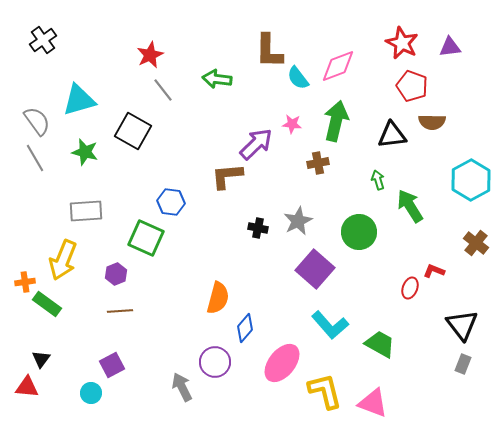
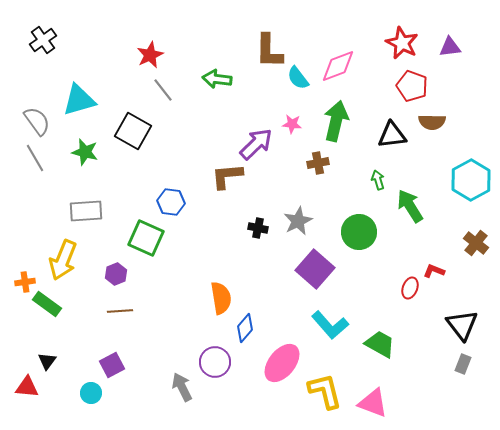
orange semicircle at (218, 298): moved 3 px right; rotated 24 degrees counterclockwise
black triangle at (41, 359): moved 6 px right, 2 px down
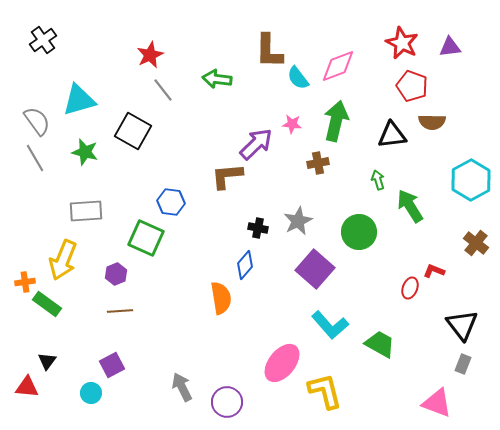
blue diamond at (245, 328): moved 63 px up
purple circle at (215, 362): moved 12 px right, 40 px down
pink triangle at (373, 403): moved 64 px right
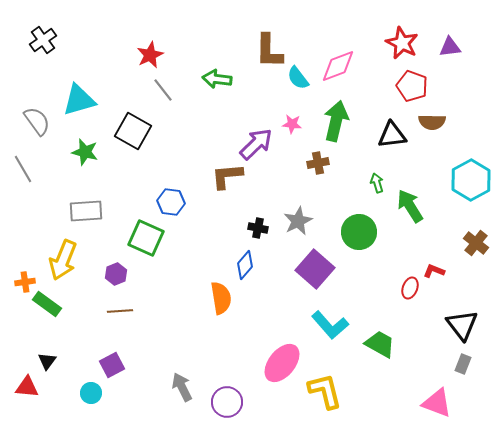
gray line at (35, 158): moved 12 px left, 11 px down
green arrow at (378, 180): moved 1 px left, 3 px down
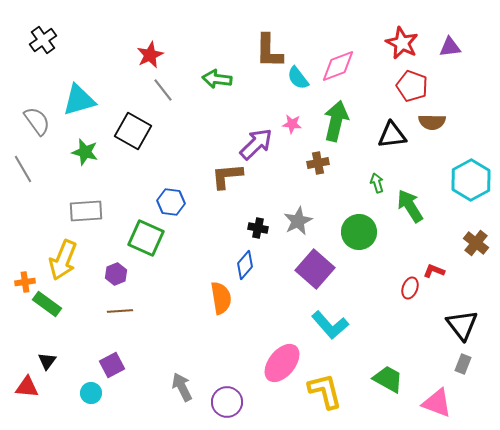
green trapezoid at (380, 344): moved 8 px right, 35 px down
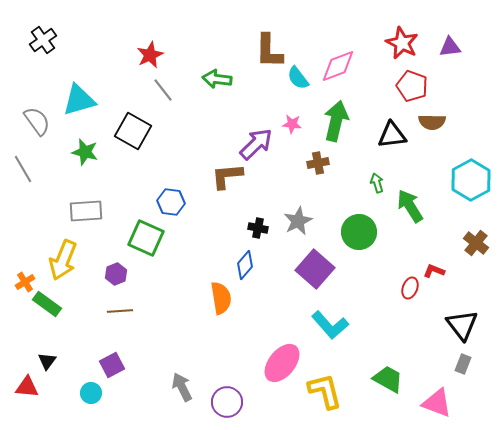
orange cross at (25, 282): rotated 24 degrees counterclockwise
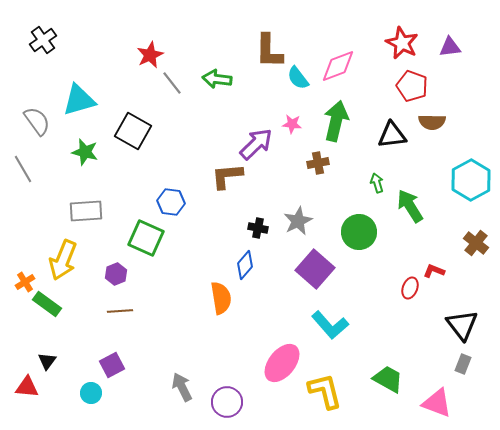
gray line at (163, 90): moved 9 px right, 7 px up
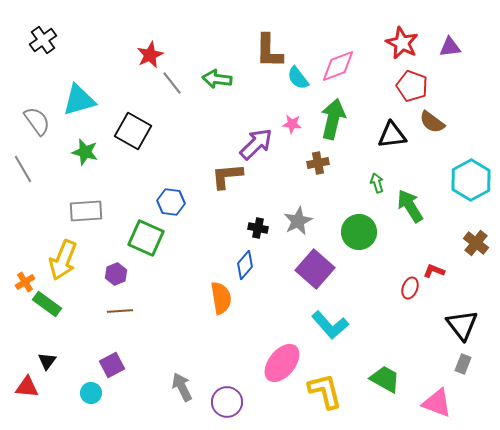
green arrow at (336, 121): moved 3 px left, 2 px up
brown semicircle at (432, 122): rotated 36 degrees clockwise
green trapezoid at (388, 379): moved 3 px left
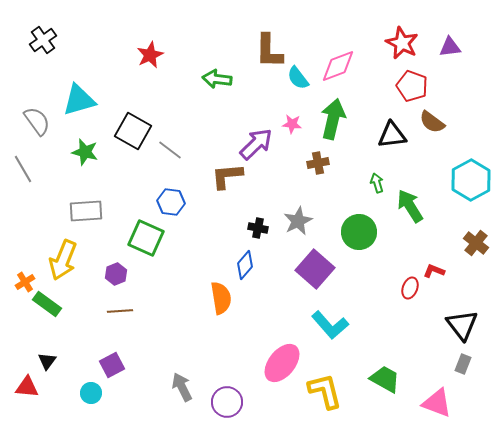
gray line at (172, 83): moved 2 px left, 67 px down; rotated 15 degrees counterclockwise
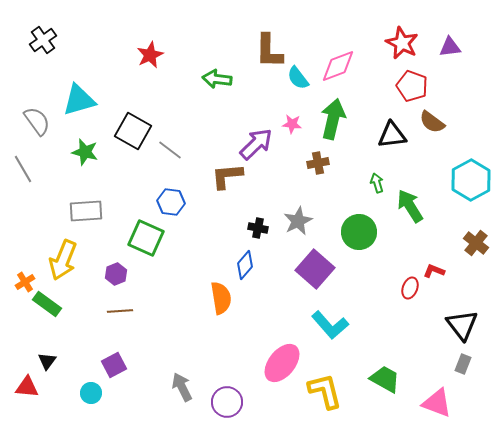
purple square at (112, 365): moved 2 px right
